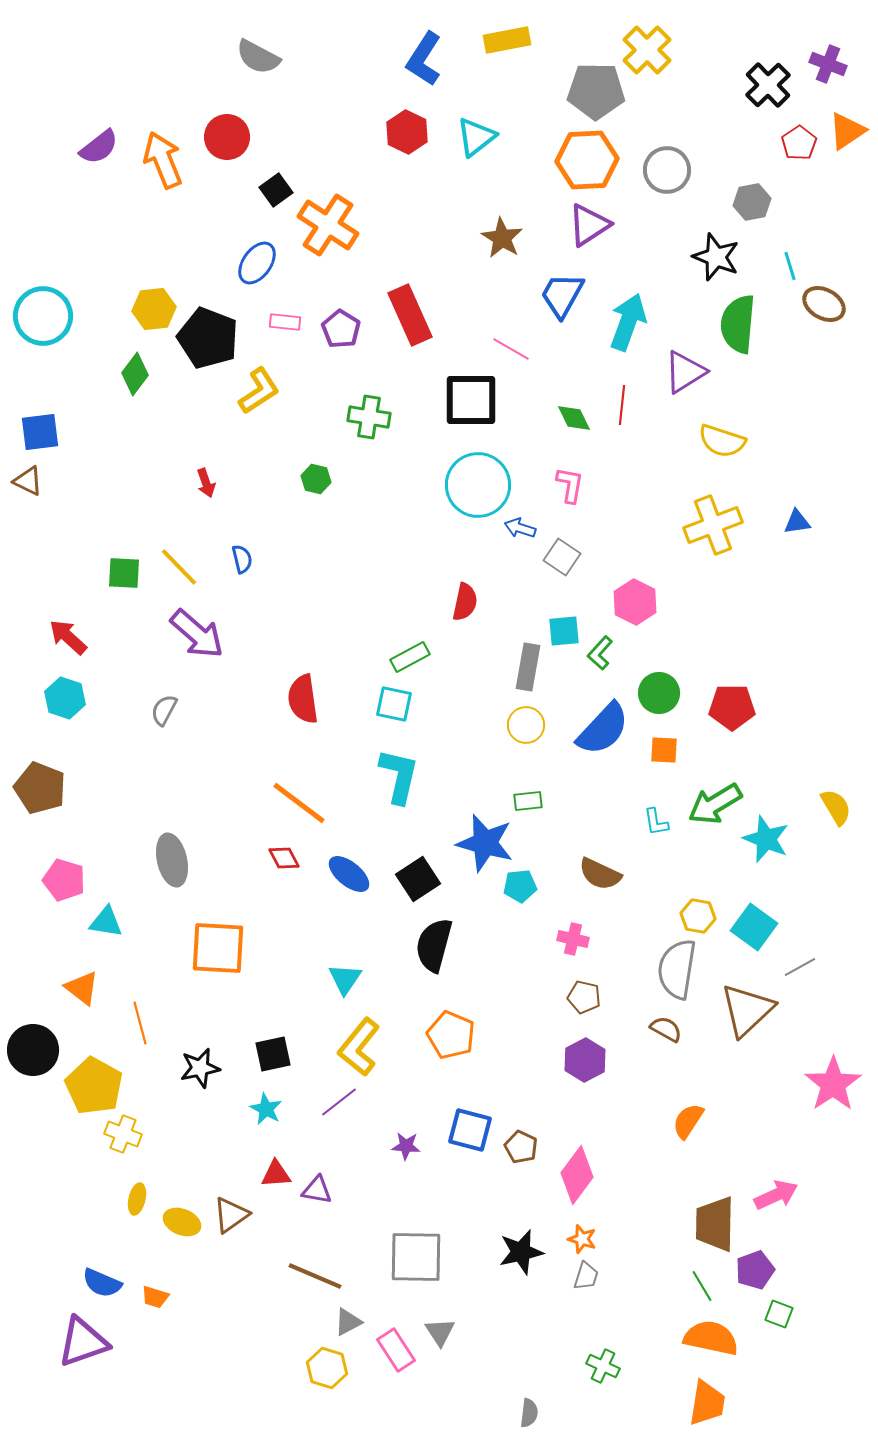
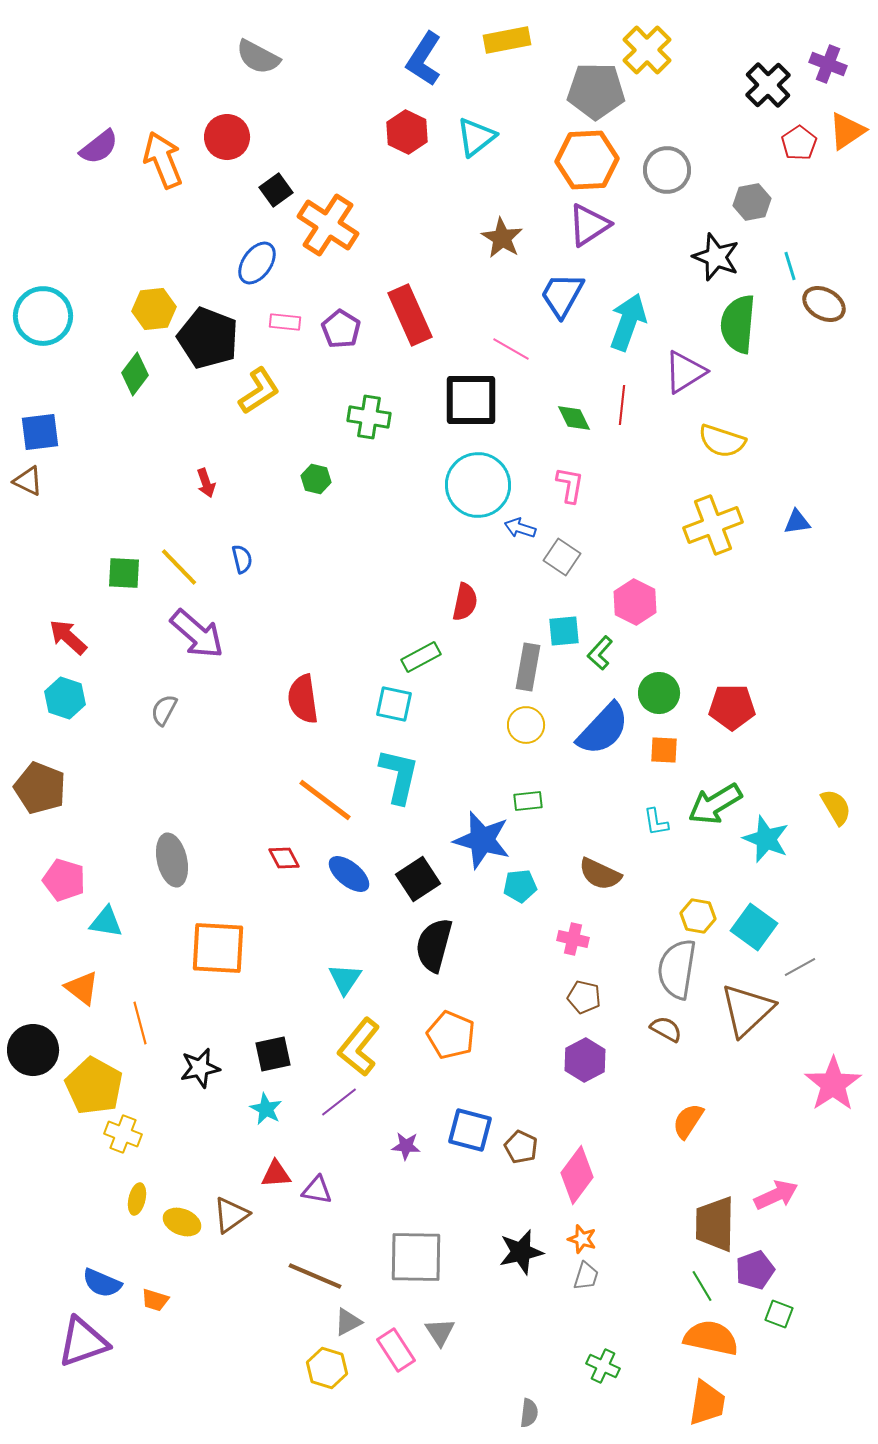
green rectangle at (410, 657): moved 11 px right
orange line at (299, 803): moved 26 px right, 3 px up
blue star at (485, 843): moved 3 px left, 3 px up
orange trapezoid at (155, 1297): moved 3 px down
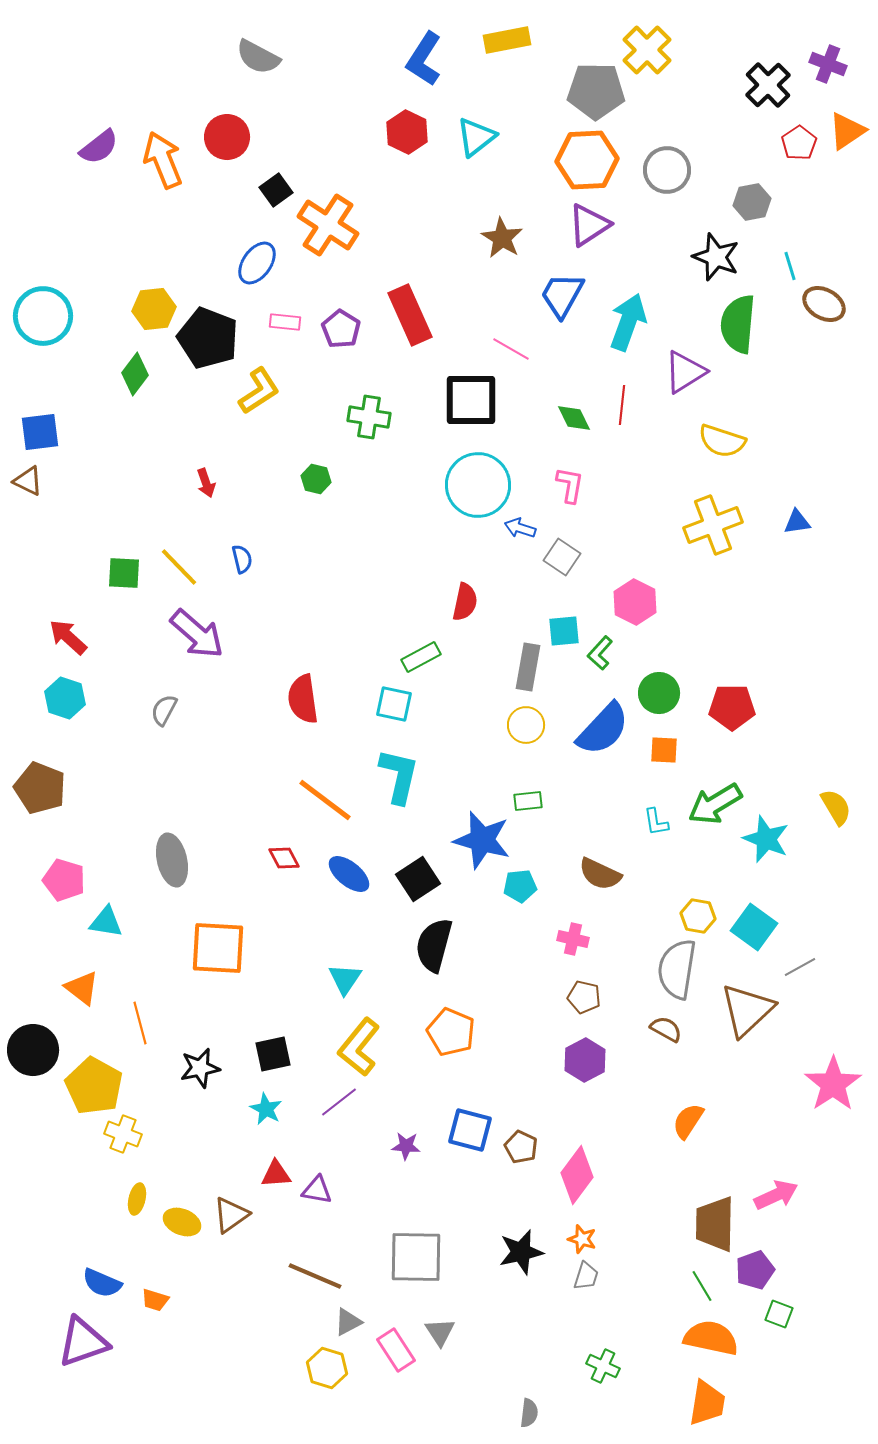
orange pentagon at (451, 1035): moved 3 px up
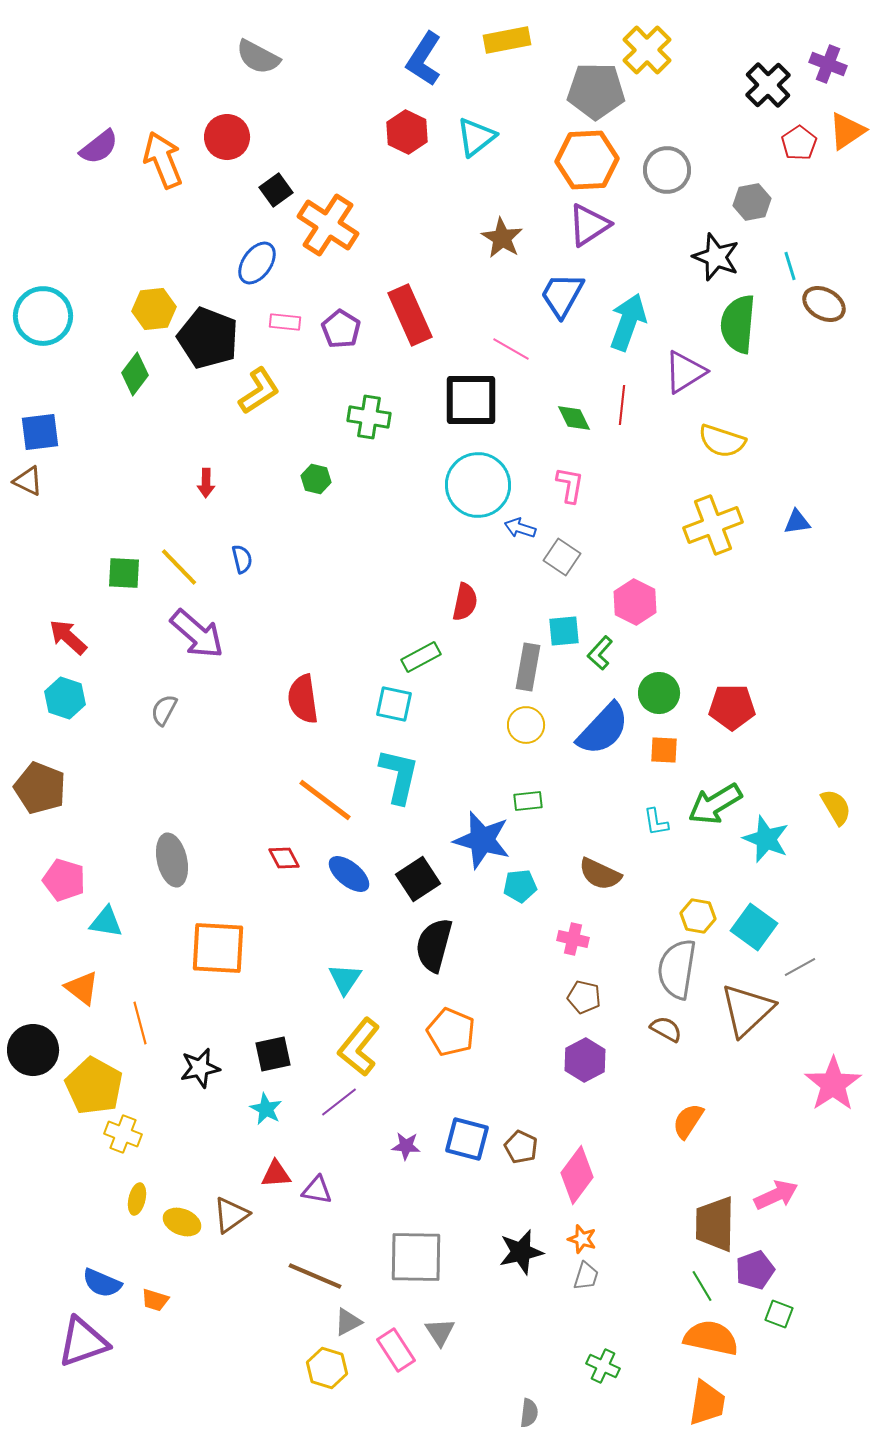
red arrow at (206, 483): rotated 20 degrees clockwise
blue square at (470, 1130): moved 3 px left, 9 px down
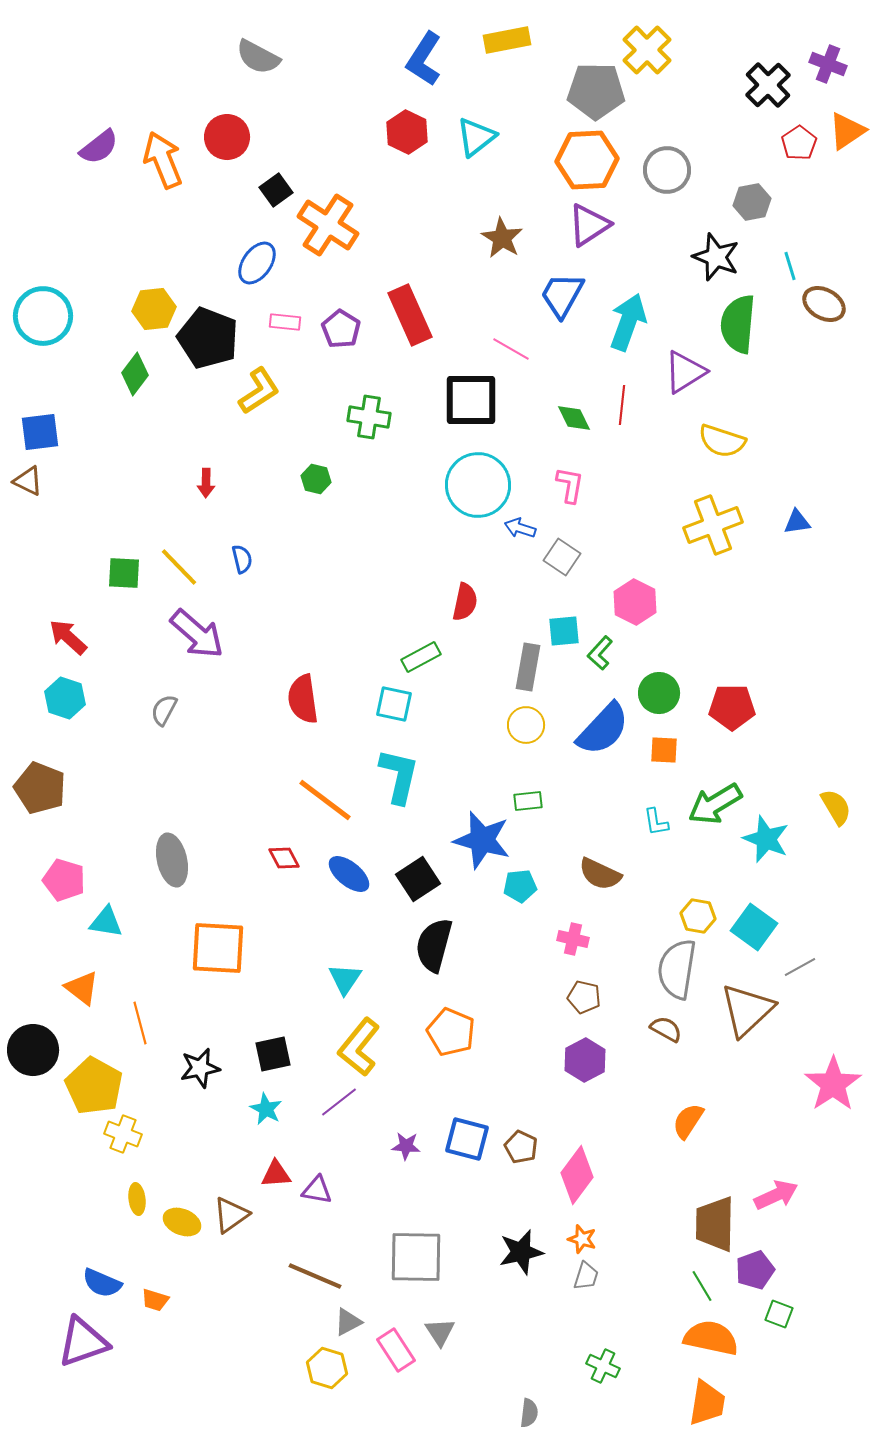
yellow ellipse at (137, 1199): rotated 20 degrees counterclockwise
